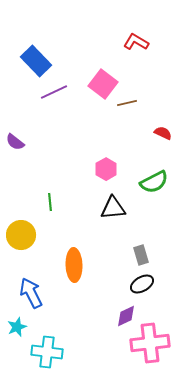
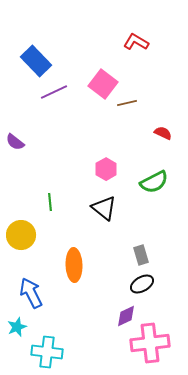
black triangle: moved 9 px left; rotated 44 degrees clockwise
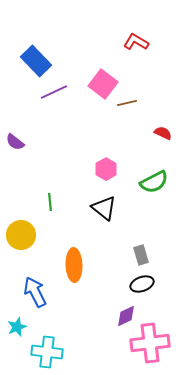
black ellipse: rotated 10 degrees clockwise
blue arrow: moved 4 px right, 1 px up
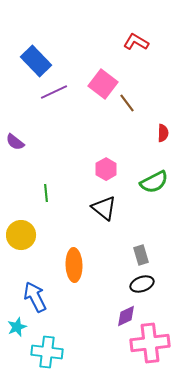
brown line: rotated 66 degrees clockwise
red semicircle: rotated 66 degrees clockwise
green line: moved 4 px left, 9 px up
blue arrow: moved 5 px down
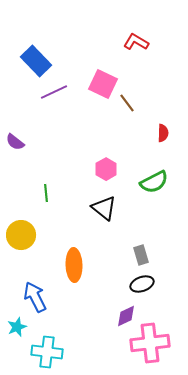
pink square: rotated 12 degrees counterclockwise
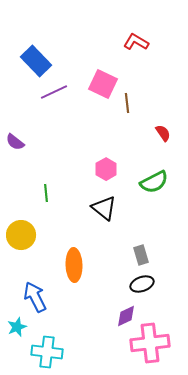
brown line: rotated 30 degrees clockwise
red semicircle: rotated 36 degrees counterclockwise
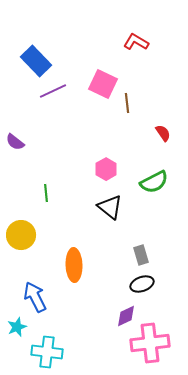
purple line: moved 1 px left, 1 px up
black triangle: moved 6 px right, 1 px up
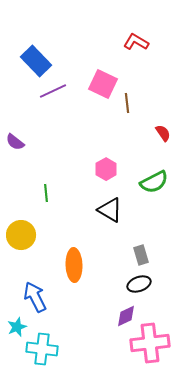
black triangle: moved 3 px down; rotated 8 degrees counterclockwise
black ellipse: moved 3 px left
cyan cross: moved 5 px left, 3 px up
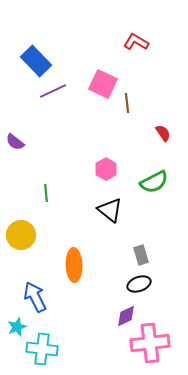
black triangle: rotated 8 degrees clockwise
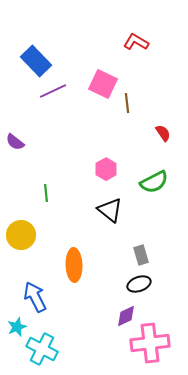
cyan cross: rotated 20 degrees clockwise
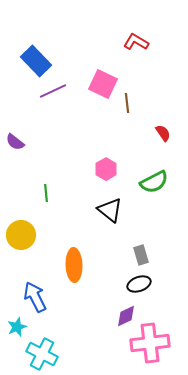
cyan cross: moved 5 px down
